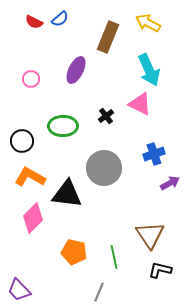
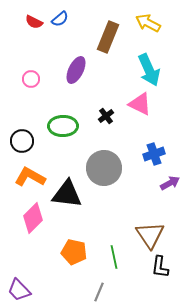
black L-shape: moved 3 px up; rotated 95 degrees counterclockwise
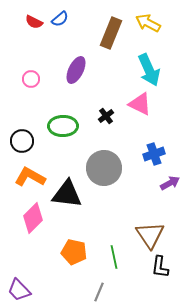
brown rectangle: moved 3 px right, 4 px up
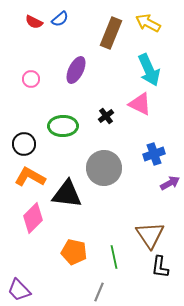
black circle: moved 2 px right, 3 px down
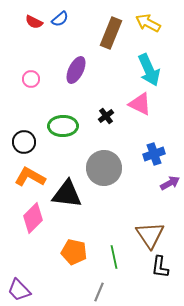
black circle: moved 2 px up
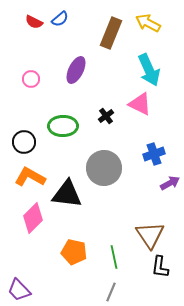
gray line: moved 12 px right
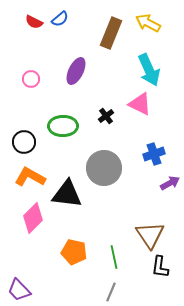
purple ellipse: moved 1 px down
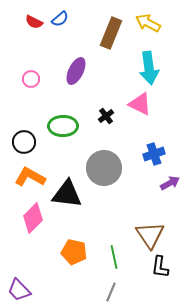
cyan arrow: moved 2 px up; rotated 16 degrees clockwise
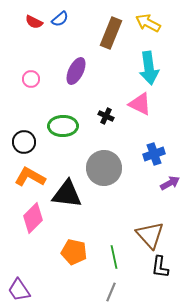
black cross: rotated 28 degrees counterclockwise
brown triangle: rotated 8 degrees counterclockwise
purple trapezoid: rotated 10 degrees clockwise
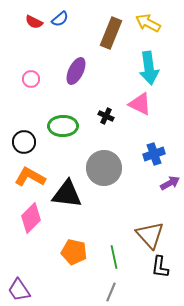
pink diamond: moved 2 px left
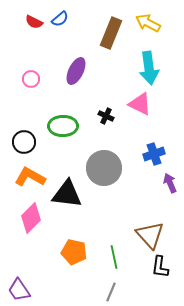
purple arrow: rotated 84 degrees counterclockwise
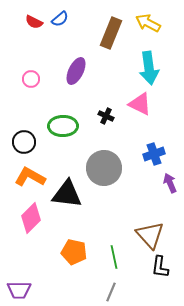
purple trapezoid: rotated 55 degrees counterclockwise
